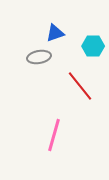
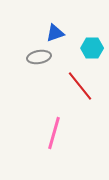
cyan hexagon: moved 1 px left, 2 px down
pink line: moved 2 px up
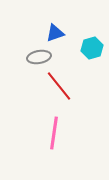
cyan hexagon: rotated 15 degrees counterclockwise
red line: moved 21 px left
pink line: rotated 8 degrees counterclockwise
